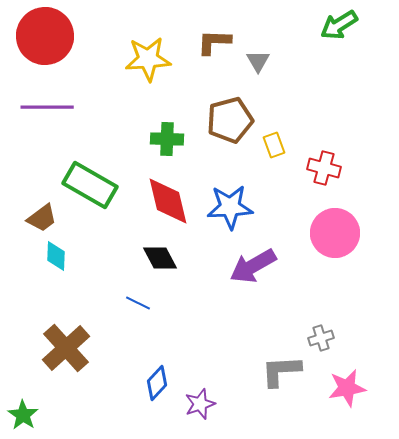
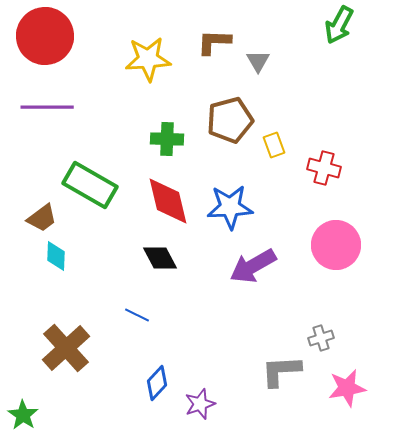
green arrow: rotated 30 degrees counterclockwise
pink circle: moved 1 px right, 12 px down
blue line: moved 1 px left, 12 px down
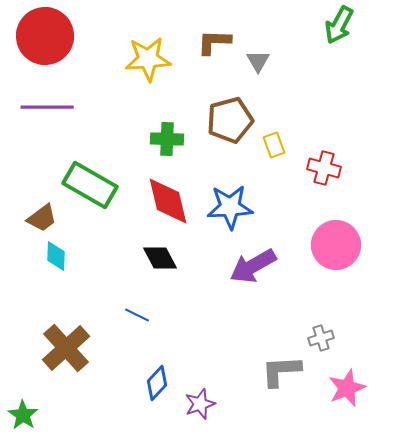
pink star: rotated 12 degrees counterclockwise
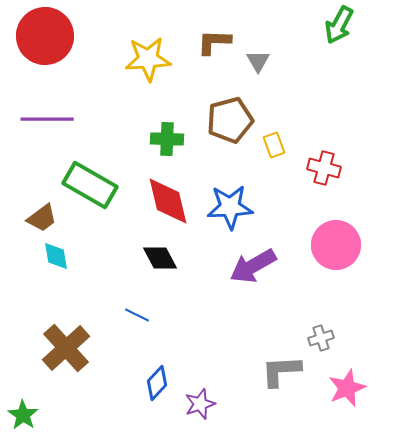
purple line: moved 12 px down
cyan diamond: rotated 12 degrees counterclockwise
